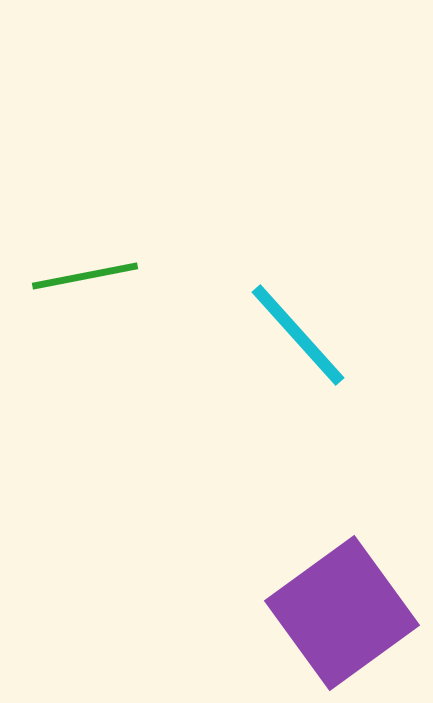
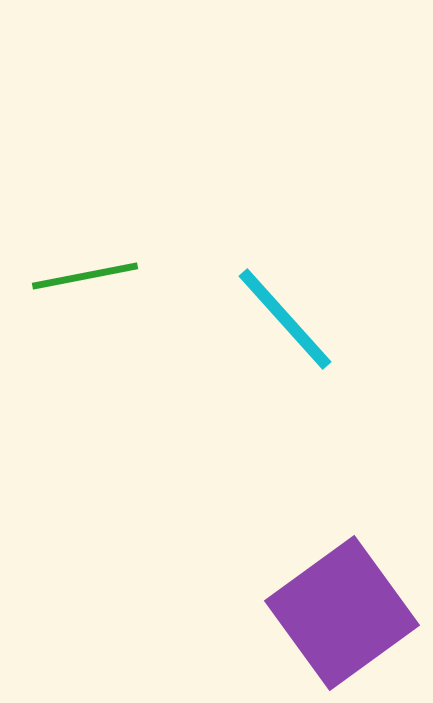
cyan line: moved 13 px left, 16 px up
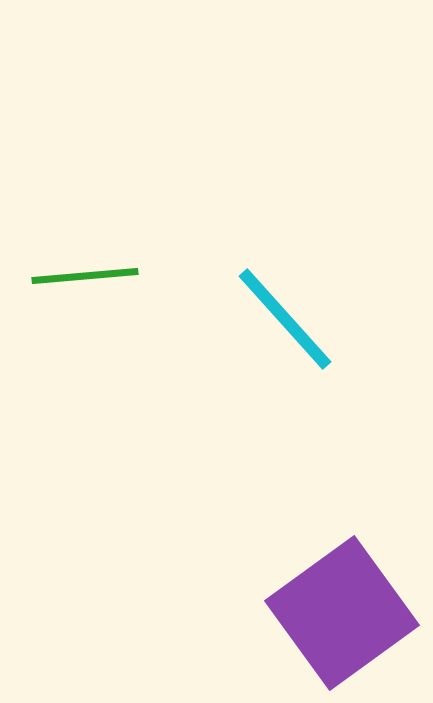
green line: rotated 6 degrees clockwise
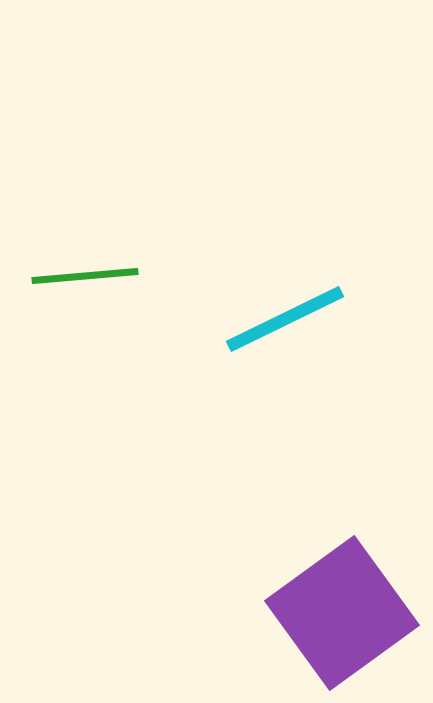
cyan line: rotated 74 degrees counterclockwise
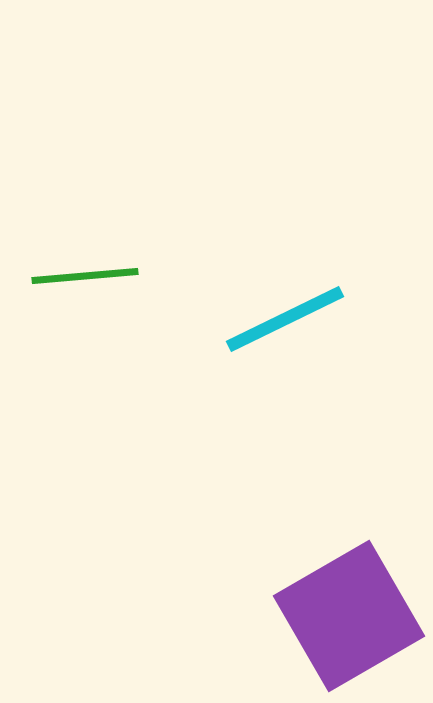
purple square: moved 7 px right, 3 px down; rotated 6 degrees clockwise
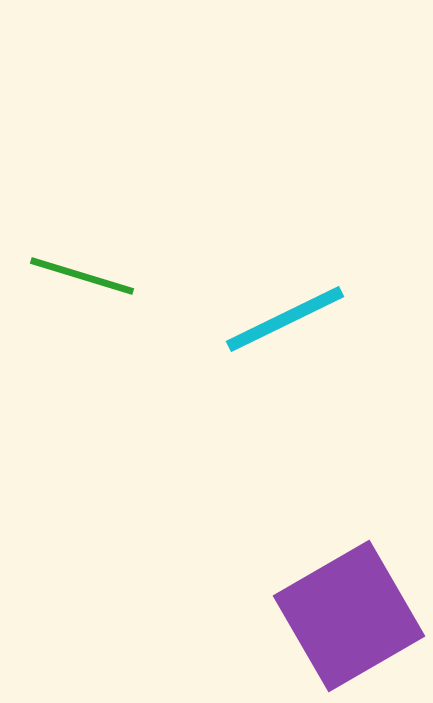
green line: moved 3 px left; rotated 22 degrees clockwise
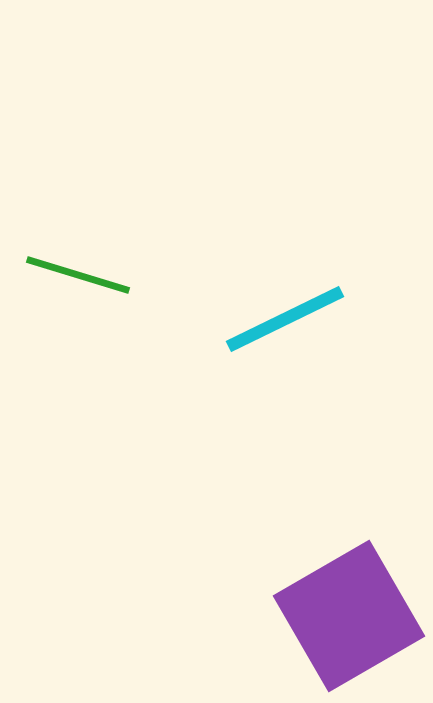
green line: moved 4 px left, 1 px up
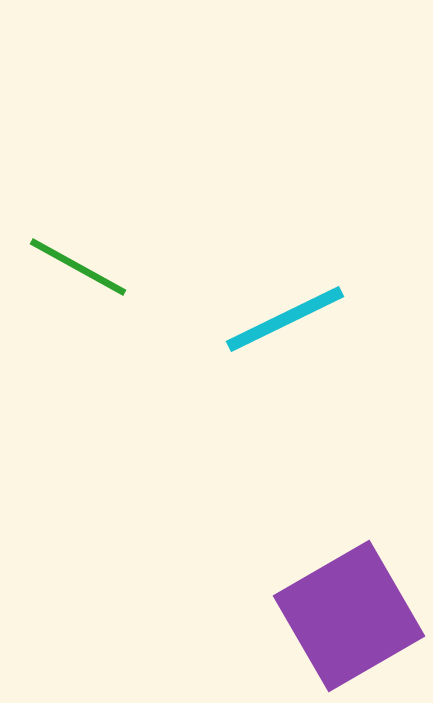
green line: moved 8 px up; rotated 12 degrees clockwise
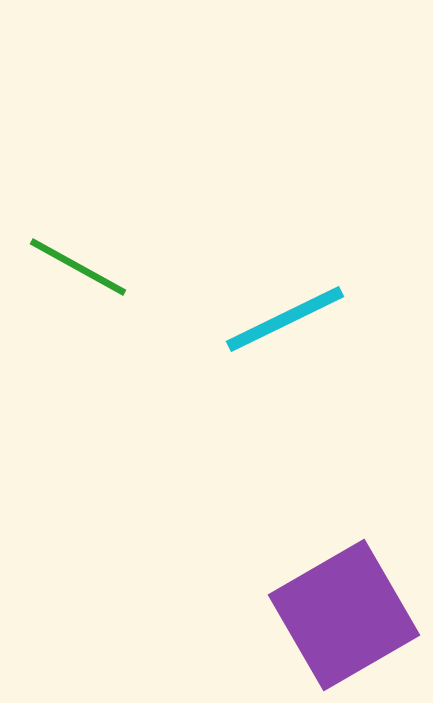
purple square: moved 5 px left, 1 px up
